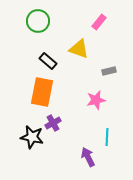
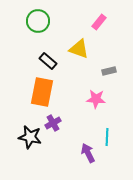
pink star: moved 1 px up; rotated 18 degrees clockwise
black star: moved 2 px left
purple arrow: moved 4 px up
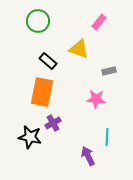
purple arrow: moved 3 px down
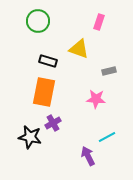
pink rectangle: rotated 21 degrees counterclockwise
black rectangle: rotated 24 degrees counterclockwise
orange rectangle: moved 2 px right
cyan line: rotated 60 degrees clockwise
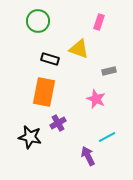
black rectangle: moved 2 px right, 2 px up
pink star: rotated 18 degrees clockwise
purple cross: moved 5 px right
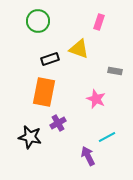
black rectangle: rotated 36 degrees counterclockwise
gray rectangle: moved 6 px right; rotated 24 degrees clockwise
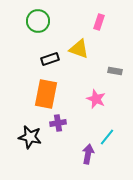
orange rectangle: moved 2 px right, 2 px down
purple cross: rotated 21 degrees clockwise
cyan line: rotated 24 degrees counterclockwise
purple arrow: moved 2 px up; rotated 36 degrees clockwise
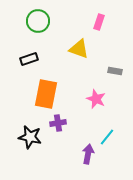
black rectangle: moved 21 px left
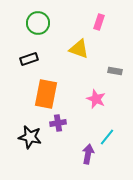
green circle: moved 2 px down
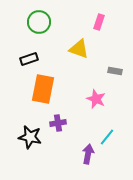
green circle: moved 1 px right, 1 px up
orange rectangle: moved 3 px left, 5 px up
